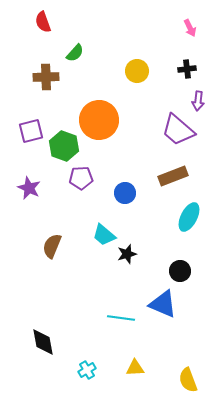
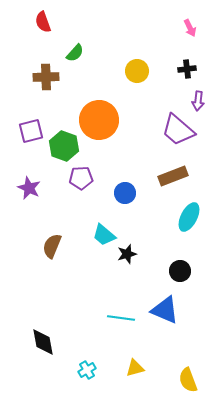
blue triangle: moved 2 px right, 6 px down
yellow triangle: rotated 12 degrees counterclockwise
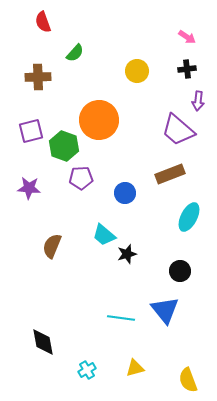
pink arrow: moved 3 px left, 9 px down; rotated 30 degrees counterclockwise
brown cross: moved 8 px left
brown rectangle: moved 3 px left, 2 px up
purple star: rotated 20 degrees counterclockwise
blue triangle: rotated 28 degrees clockwise
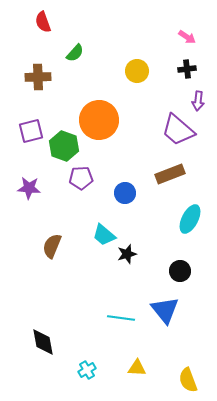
cyan ellipse: moved 1 px right, 2 px down
yellow triangle: moved 2 px right; rotated 18 degrees clockwise
